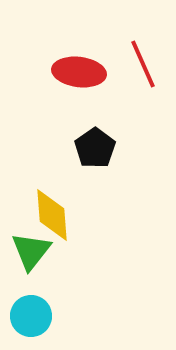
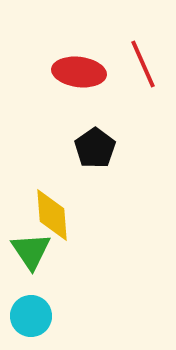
green triangle: rotated 12 degrees counterclockwise
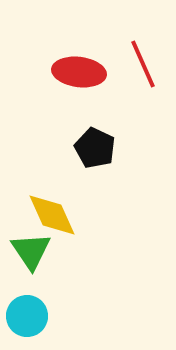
black pentagon: rotated 12 degrees counterclockwise
yellow diamond: rotated 20 degrees counterclockwise
cyan circle: moved 4 px left
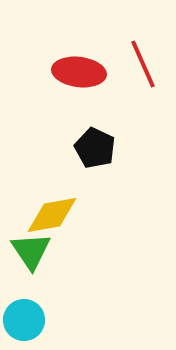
yellow diamond: rotated 76 degrees counterclockwise
cyan circle: moved 3 px left, 4 px down
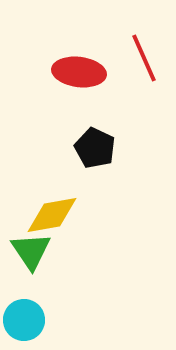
red line: moved 1 px right, 6 px up
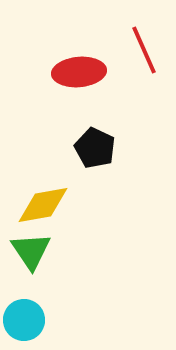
red line: moved 8 px up
red ellipse: rotated 12 degrees counterclockwise
yellow diamond: moved 9 px left, 10 px up
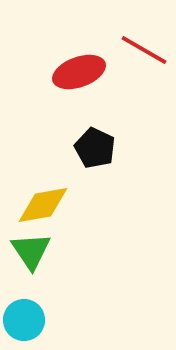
red line: rotated 36 degrees counterclockwise
red ellipse: rotated 15 degrees counterclockwise
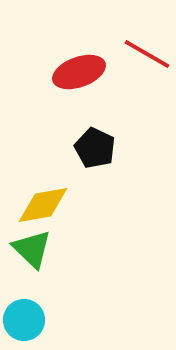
red line: moved 3 px right, 4 px down
green triangle: moved 1 px right, 2 px up; rotated 12 degrees counterclockwise
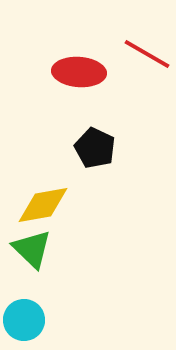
red ellipse: rotated 24 degrees clockwise
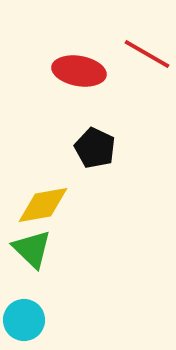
red ellipse: moved 1 px up; rotated 6 degrees clockwise
